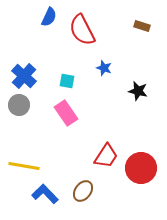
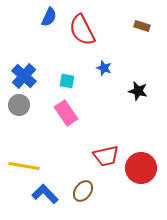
red trapezoid: rotated 44 degrees clockwise
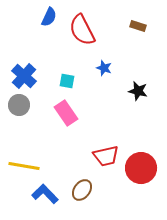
brown rectangle: moved 4 px left
brown ellipse: moved 1 px left, 1 px up
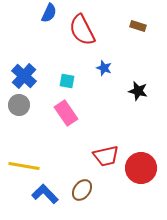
blue semicircle: moved 4 px up
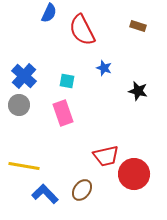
pink rectangle: moved 3 px left; rotated 15 degrees clockwise
red circle: moved 7 px left, 6 px down
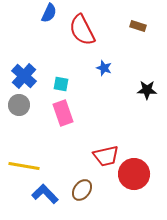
cyan square: moved 6 px left, 3 px down
black star: moved 9 px right, 1 px up; rotated 12 degrees counterclockwise
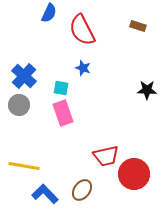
blue star: moved 21 px left
cyan square: moved 4 px down
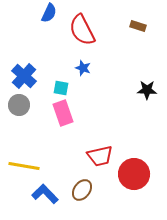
red trapezoid: moved 6 px left
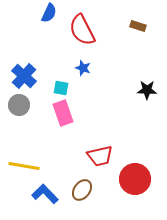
red circle: moved 1 px right, 5 px down
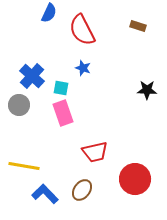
blue cross: moved 8 px right
red trapezoid: moved 5 px left, 4 px up
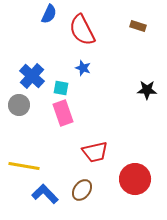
blue semicircle: moved 1 px down
